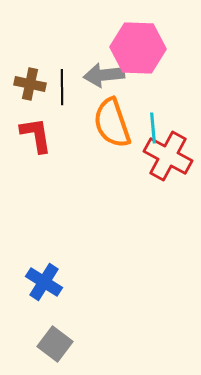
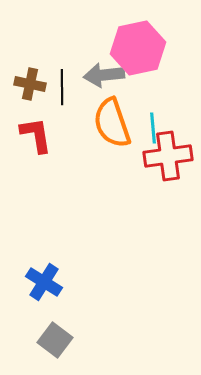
pink hexagon: rotated 14 degrees counterclockwise
red cross: rotated 36 degrees counterclockwise
gray square: moved 4 px up
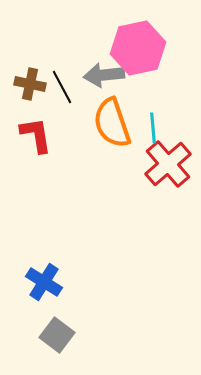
black line: rotated 28 degrees counterclockwise
red cross: moved 8 px down; rotated 33 degrees counterclockwise
gray square: moved 2 px right, 5 px up
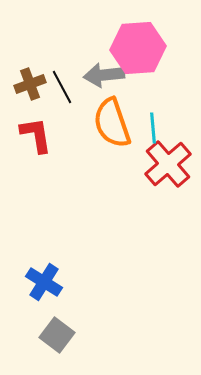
pink hexagon: rotated 8 degrees clockwise
brown cross: rotated 32 degrees counterclockwise
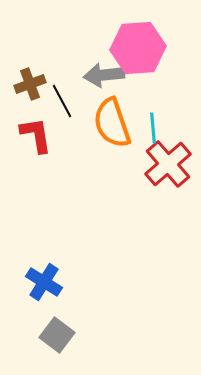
black line: moved 14 px down
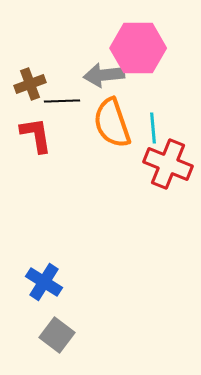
pink hexagon: rotated 4 degrees clockwise
black line: rotated 64 degrees counterclockwise
red cross: rotated 27 degrees counterclockwise
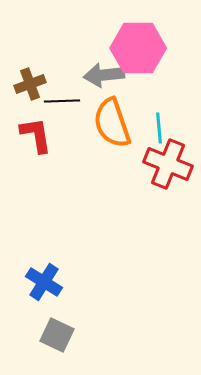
cyan line: moved 6 px right
gray square: rotated 12 degrees counterclockwise
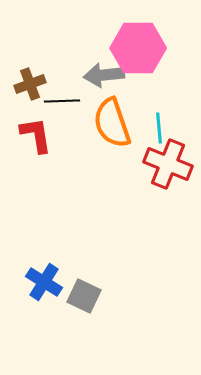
gray square: moved 27 px right, 39 px up
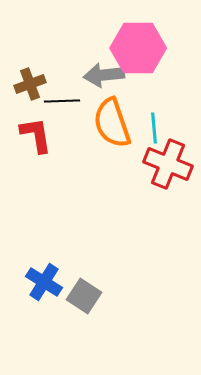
cyan line: moved 5 px left
gray square: rotated 8 degrees clockwise
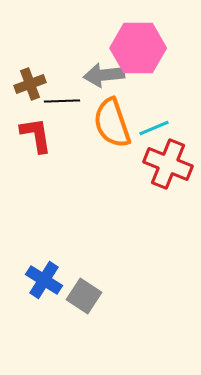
cyan line: rotated 72 degrees clockwise
blue cross: moved 2 px up
